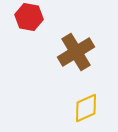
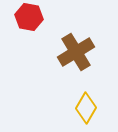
yellow diamond: rotated 36 degrees counterclockwise
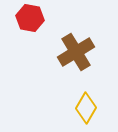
red hexagon: moved 1 px right, 1 px down
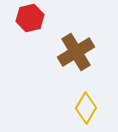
red hexagon: rotated 24 degrees counterclockwise
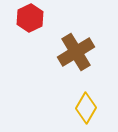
red hexagon: rotated 12 degrees counterclockwise
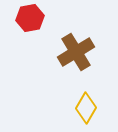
red hexagon: rotated 16 degrees clockwise
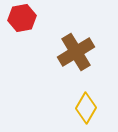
red hexagon: moved 8 px left
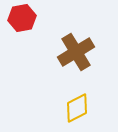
yellow diamond: moved 9 px left; rotated 32 degrees clockwise
